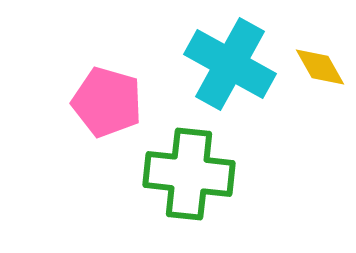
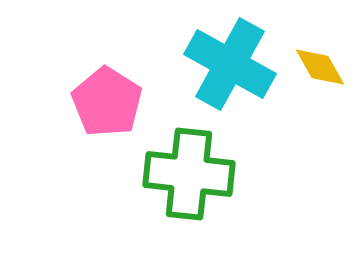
pink pentagon: rotated 16 degrees clockwise
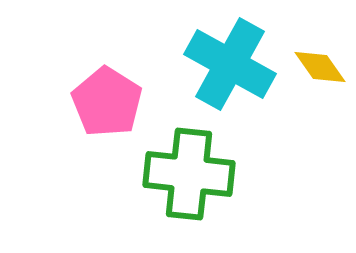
yellow diamond: rotated 6 degrees counterclockwise
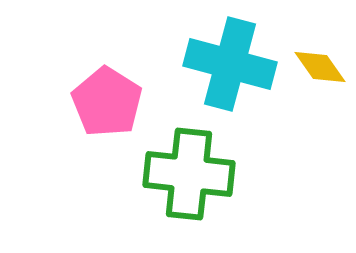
cyan cross: rotated 14 degrees counterclockwise
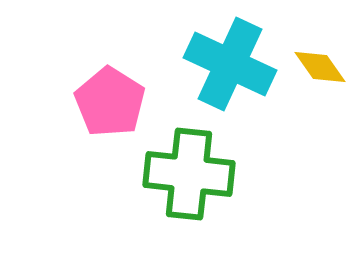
cyan cross: rotated 10 degrees clockwise
pink pentagon: moved 3 px right
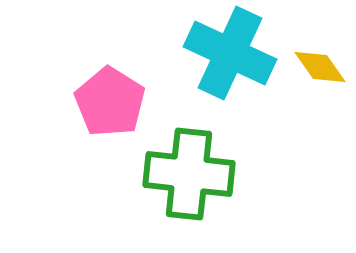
cyan cross: moved 11 px up
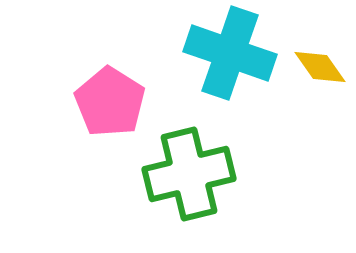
cyan cross: rotated 6 degrees counterclockwise
green cross: rotated 20 degrees counterclockwise
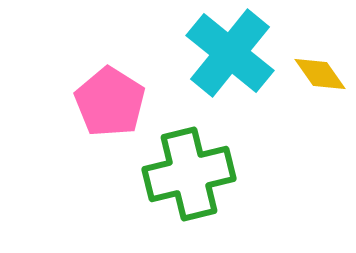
cyan cross: rotated 20 degrees clockwise
yellow diamond: moved 7 px down
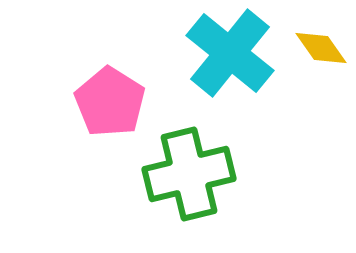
yellow diamond: moved 1 px right, 26 px up
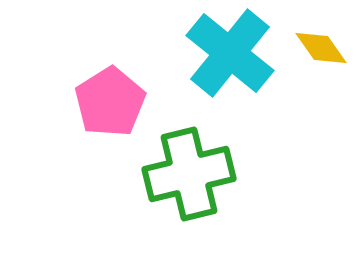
pink pentagon: rotated 8 degrees clockwise
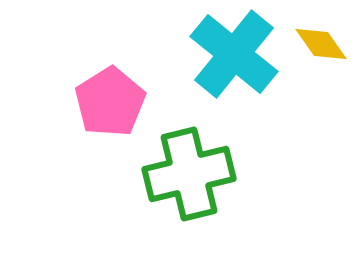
yellow diamond: moved 4 px up
cyan cross: moved 4 px right, 1 px down
